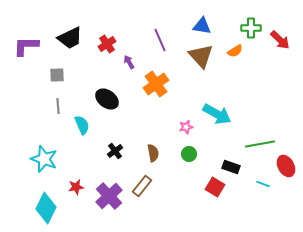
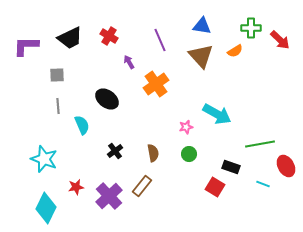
red cross: moved 2 px right, 8 px up; rotated 24 degrees counterclockwise
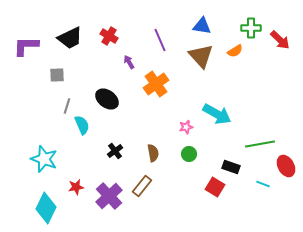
gray line: moved 9 px right; rotated 21 degrees clockwise
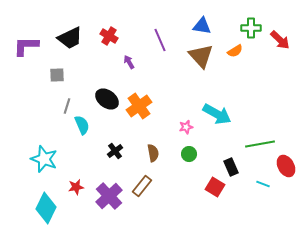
orange cross: moved 17 px left, 22 px down
black rectangle: rotated 48 degrees clockwise
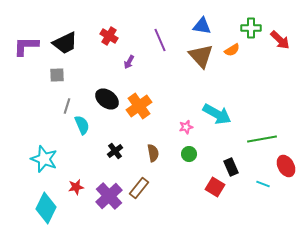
black trapezoid: moved 5 px left, 5 px down
orange semicircle: moved 3 px left, 1 px up
purple arrow: rotated 120 degrees counterclockwise
green line: moved 2 px right, 5 px up
brown rectangle: moved 3 px left, 2 px down
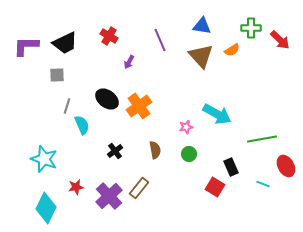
brown semicircle: moved 2 px right, 3 px up
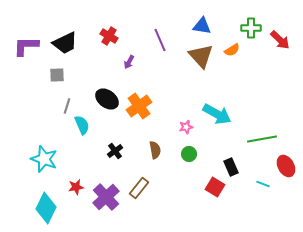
purple cross: moved 3 px left, 1 px down
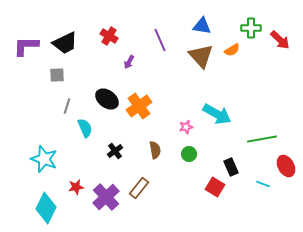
cyan semicircle: moved 3 px right, 3 px down
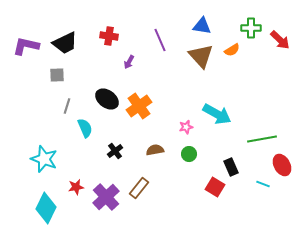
red cross: rotated 24 degrees counterclockwise
purple L-shape: rotated 12 degrees clockwise
brown semicircle: rotated 90 degrees counterclockwise
red ellipse: moved 4 px left, 1 px up
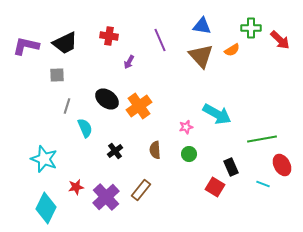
brown semicircle: rotated 84 degrees counterclockwise
brown rectangle: moved 2 px right, 2 px down
